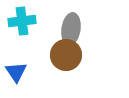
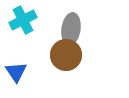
cyan cross: moved 1 px right, 1 px up; rotated 20 degrees counterclockwise
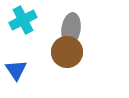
brown circle: moved 1 px right, 3 px up
blue triangle: moved 2 px up
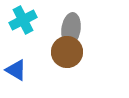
blue triangle: rotated 25 degrees counterclockwise
